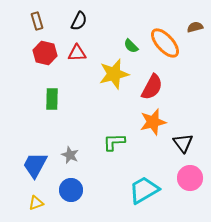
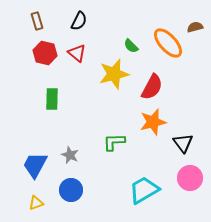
orange ellipse: moved 3 px right
red triangle: rotated 42 degrees clockwise
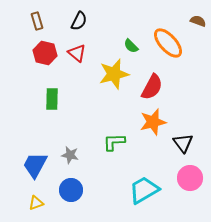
brown semicircle: moved 3 px right, 6 px up; rotated 35 degrees clockwise
gray star: rotated 12 degrees counterclockwise
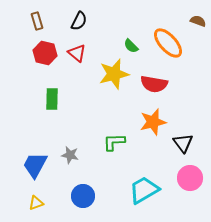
red semicircle: moved 2 px right, 3 px up; rotated 72 degrees clockwise
blue circle: moved 12 px right, 6 px down
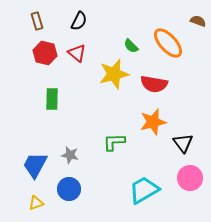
blue circle: moved 14 px left, 7 px up
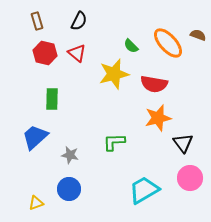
brown semicircle: moved 14 px down
orange star: moved 5 px right, 4 px up
blue trapezoid: moved 28 px up; rotated 20 degrees clockwise
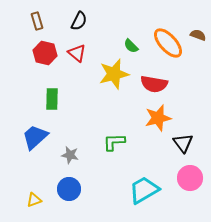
yellow triangle: moved 2 px left, 3 px up
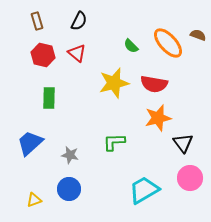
red hexagon: moved 2 px left, 2 px down
yellow star: moved 9 px down
green rectangle: moved 3 px left, 1 px up
blue trapezoid: moved 5 px left, 6 px down
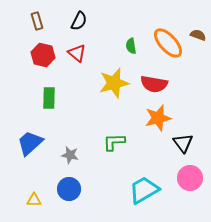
green semicircle: rotated 35 degrees clockwise
yellow triangle: rotated 21 degrees clockwise
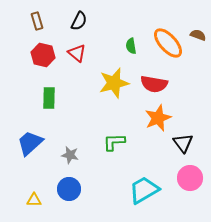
orange star: rotated 8 degrees counterclockwise
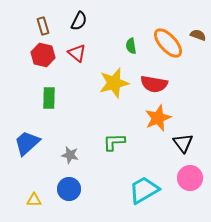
brown rectangle: moved 6 px right, 5 px down
blue trapezoid: moved 3 px left
